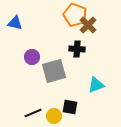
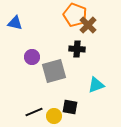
black line: moved 1 px right, 1 px up
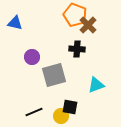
gray square: moved 4 px down
yellow circle: moved 7 px right
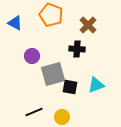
orange pentagon: moved 24 px left
blue triangle: rotated 14 degrees clockwise
purple circle: moved 1 px up
gray square: moved 1 px left, 1 px up
black square: moved 20 px up
yellow circle: moved 1 px right, 1 px down
